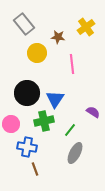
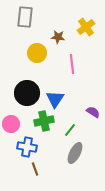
gray rectangle: moved 1 px right, 7 px up; rotated 45 degrees clockwise
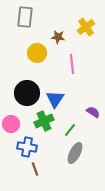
green cross: rotated 12 degrees counterclockwise
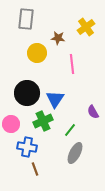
gray rectangle: moved 1 px right, 2 px down
brown star: moved 1 px down
purple semicircle: rotated 152 degrees counterclockwise
green cross: moved 1 px left
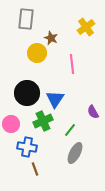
brown star: moved 7 px left; rotated 16 degrees clockwise
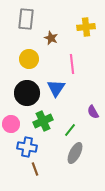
yellow cross: rotated 30 degrees clockwise
yellow circle: moved 8 px left, 6 px down
blue triangle: moved 1 px right, 11 px up
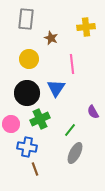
green cross: moved 3 px left, 2 px up
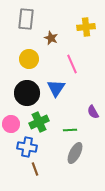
pink line: rotated 18 degrees counterclockwise
green cross: moved 1 px left, 3 px down
green line: rotated 48 degrees clockwise
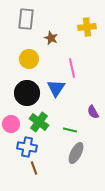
yellow cross: moved 1 px right
pink line: moved 4 px down; rotated 12 degrees clockwise
green cross: rotated 30 degrees counterclockwise
green line: rotated 16 degrees clockwise
gray ellipse: moved 1 px right
brown line: moved 1 px left, 1 px up
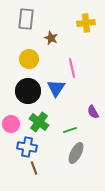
yellow cross: moved 1 px left, 4 px up
black circle: moved 1 px right, 2 px up
green line: rotated 32 degrees counterclockwise
